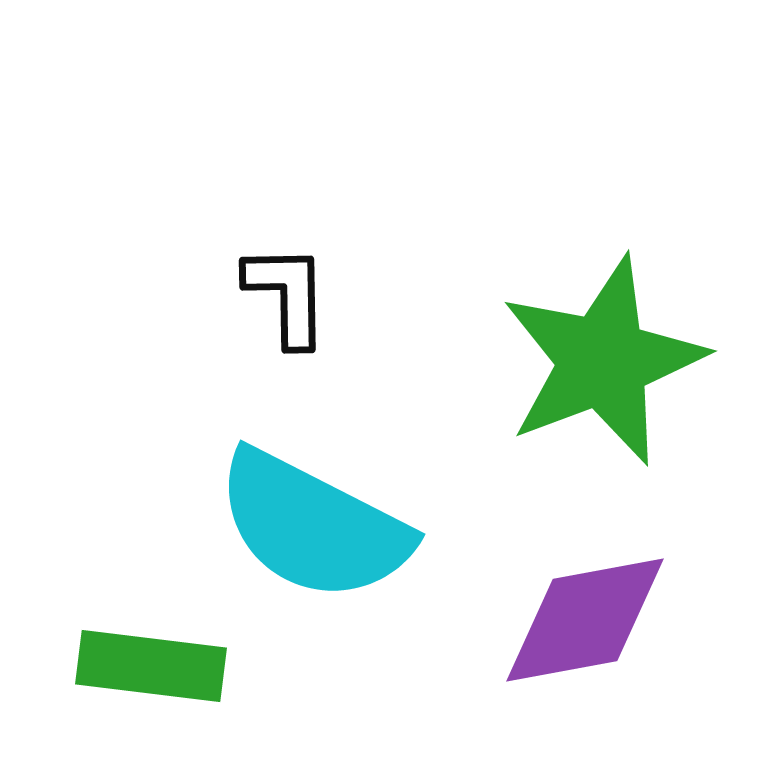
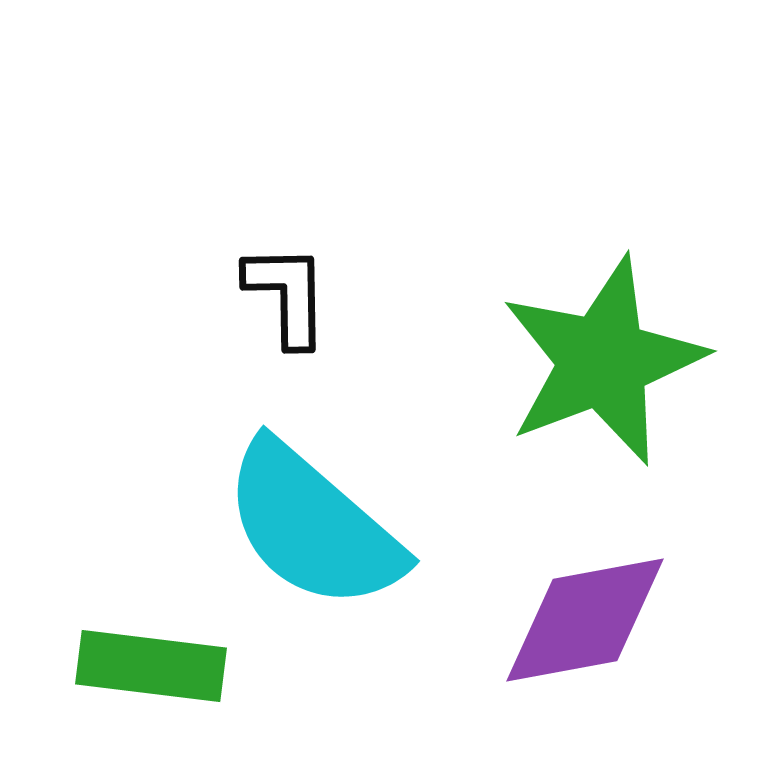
cyan semicircle: rotated 14 degrees clockwise
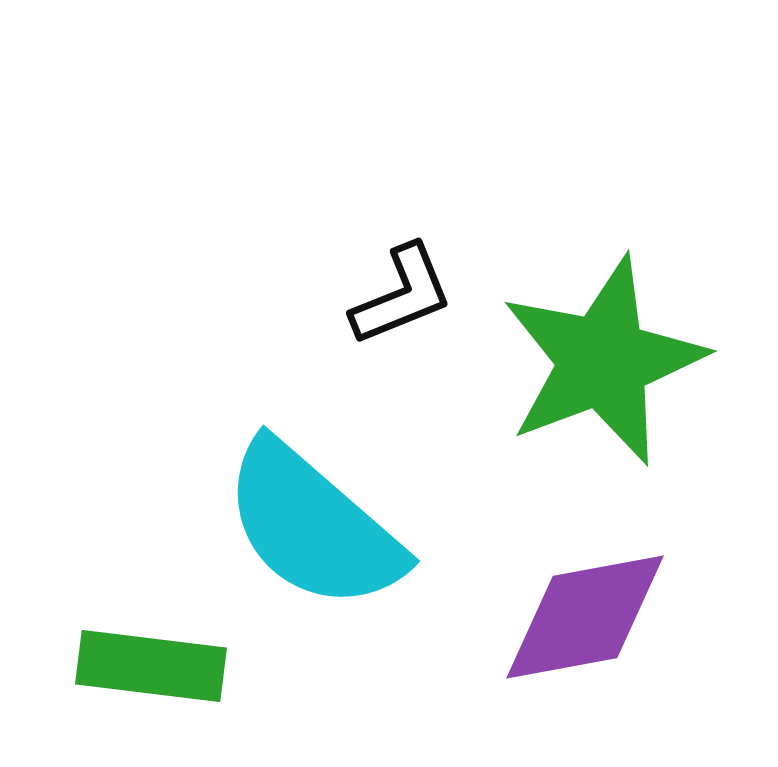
black L-shape: moved 115 px right; rotated 69 degrees clockwise
purple diamond: moved 3 px up
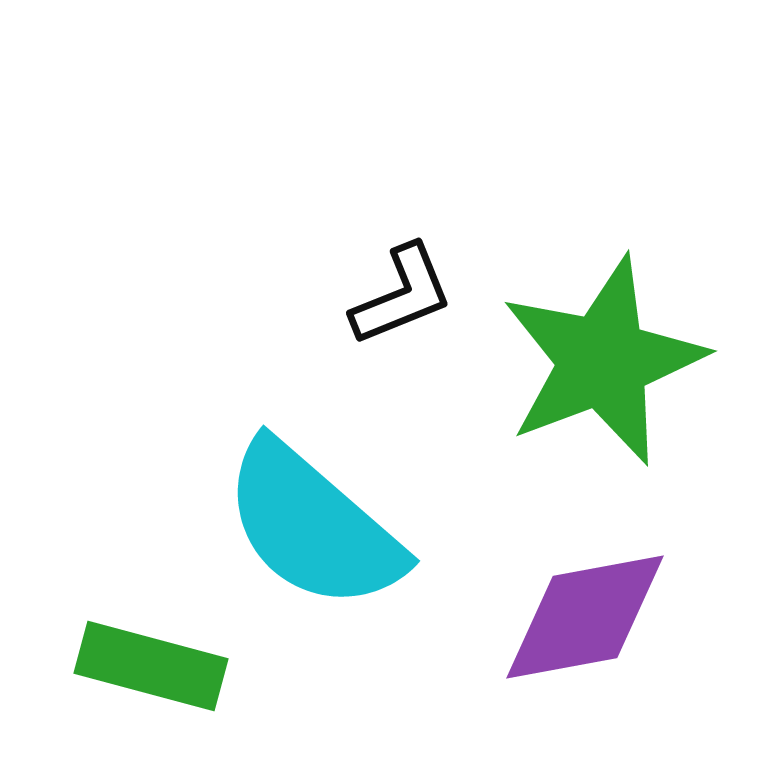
green rectangle: rotated 8 degrees clockwise
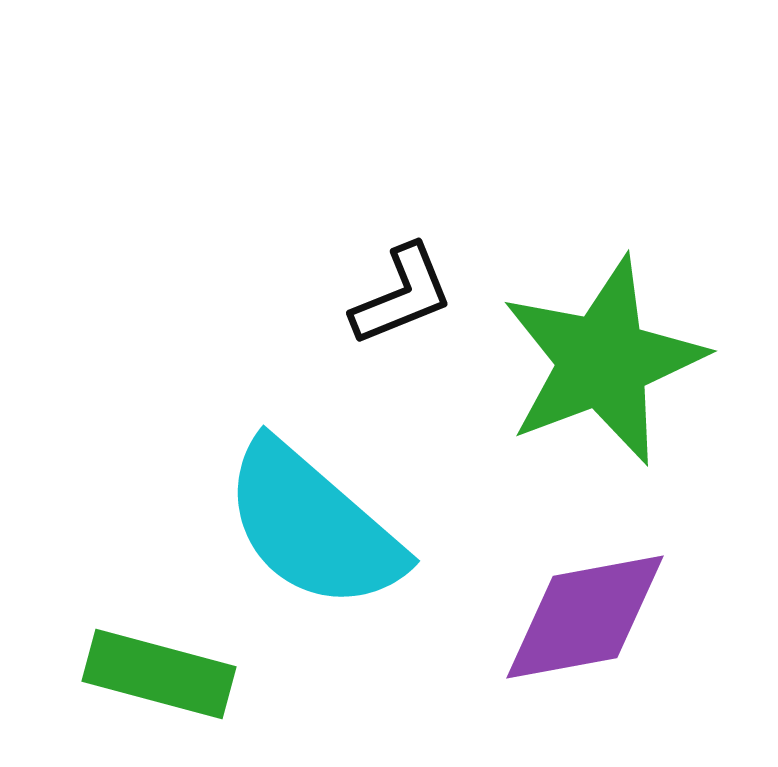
green rectangle: moved 8 px right, 8 px down
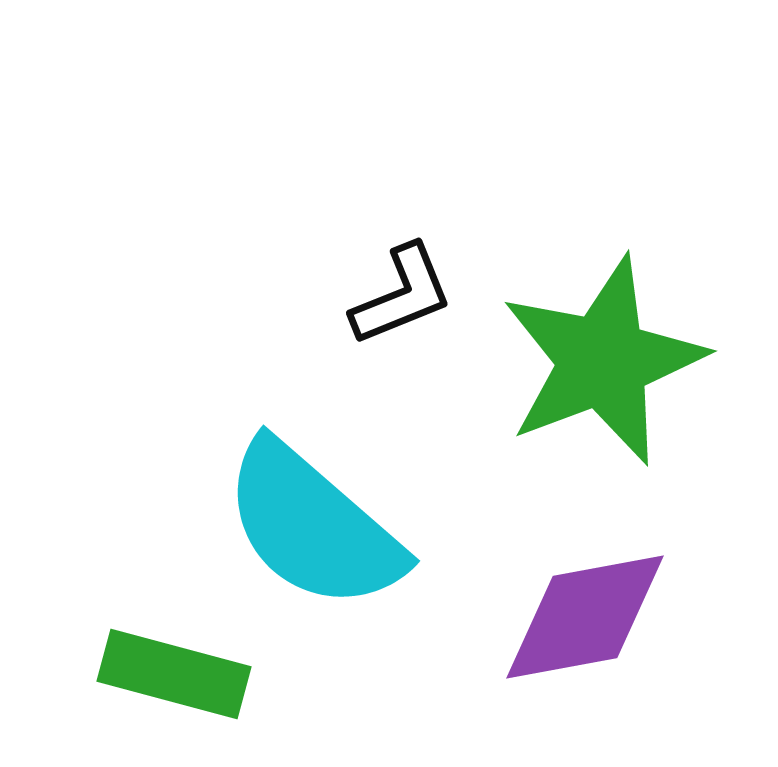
green rectangle: moved 15 px right
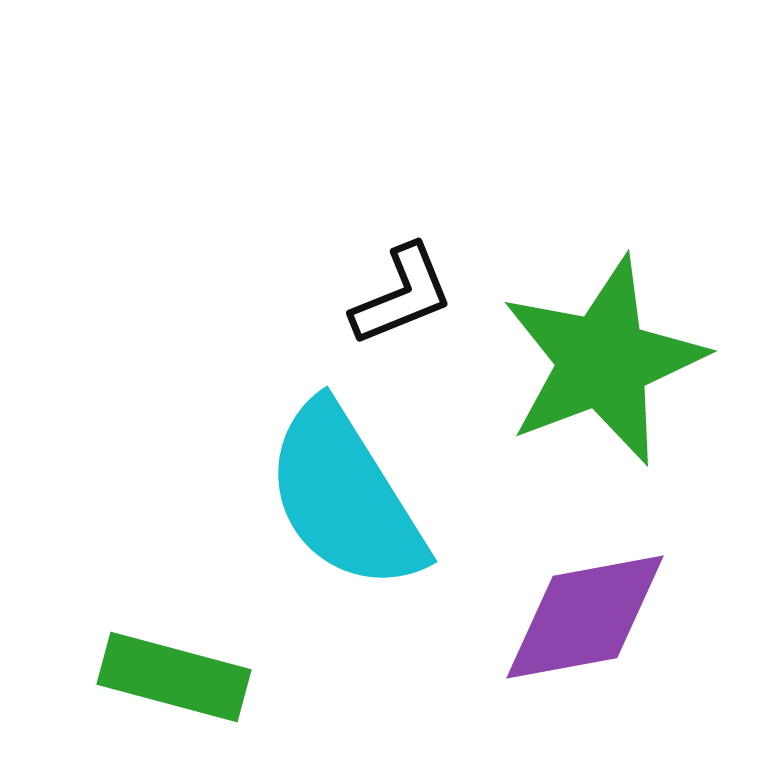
cyan semicircle: moved 32 px right, 29 px up; rotated 17 degrees clockwise
green rectangle: moved 3 px down
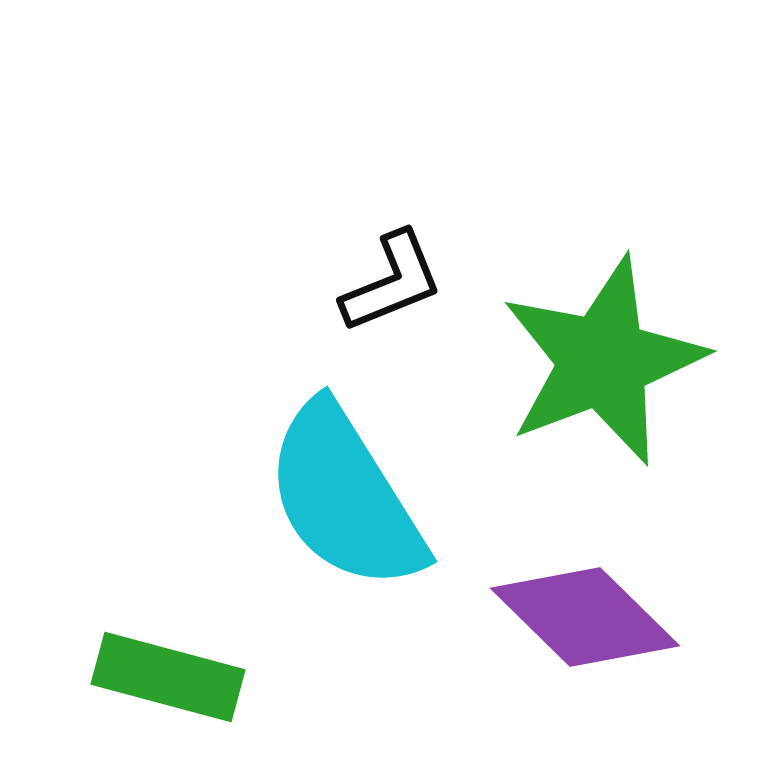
black L-shape: moved 10 px left, 13 px up
purple diamond: rotated 55 degrees clockwise
green rectangle: moved 6 px left
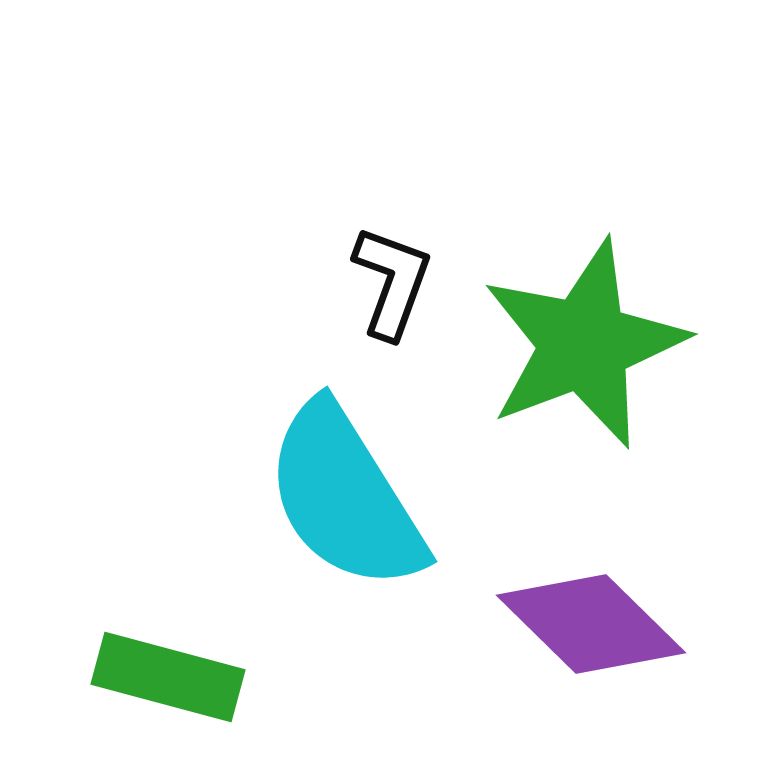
black L-shape: rotated 48 degrees counterclockwise
green star: moved 19 px left, 17 px up
purple diamond: moved 6 px right, 7 px down
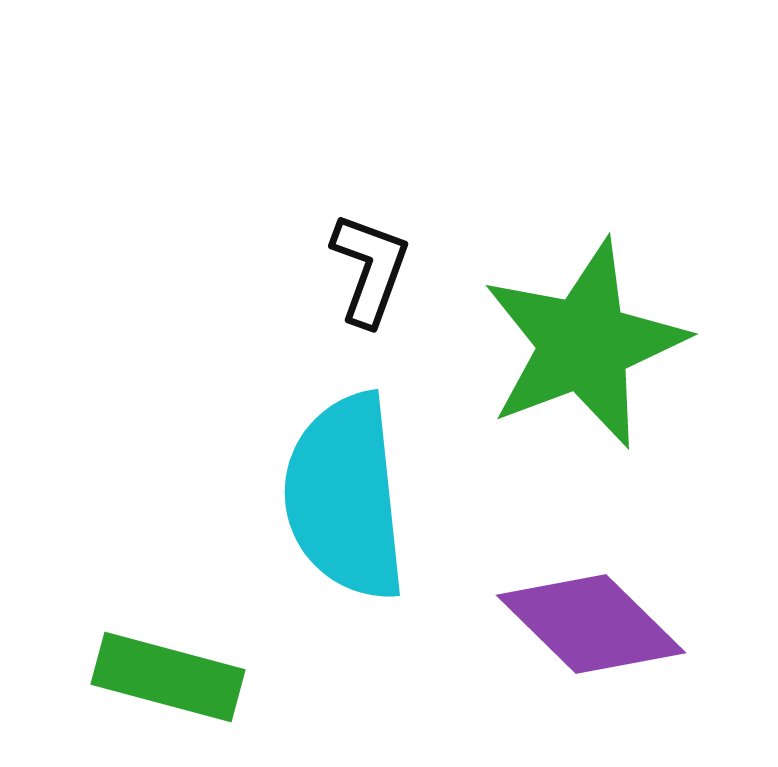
black L-shape: moved 22 px left, 13 px up
cyan semicircle: rotated 26 degrees clockwise
